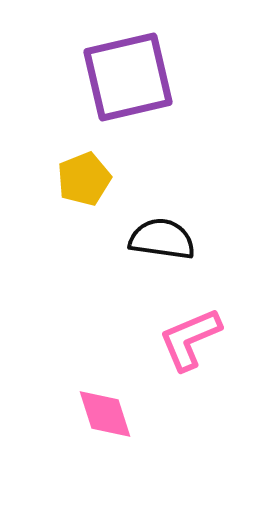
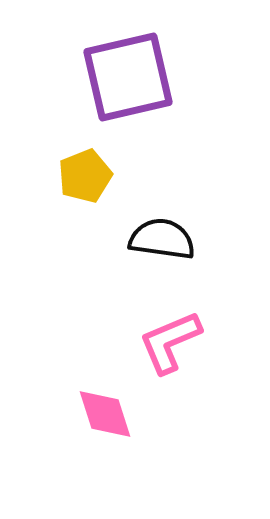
yellow pentagon: moved 1 px right, 3 px up
pink L-shape: moved 20 px left, 3 px down
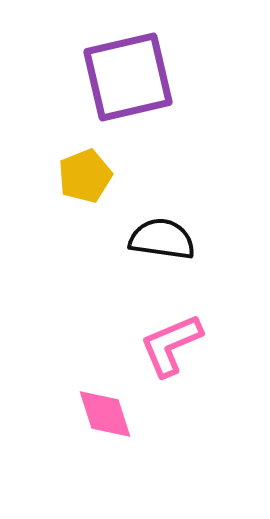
pink L-shape: moved 1 px right, 3 px down
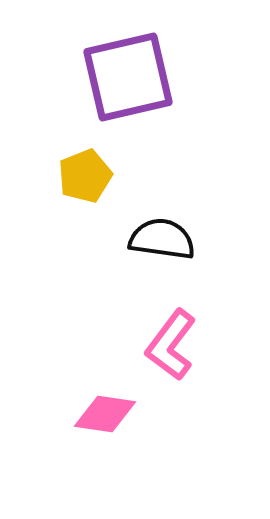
pink L-shape: rotated 30 degrees counterclockwise
pink diamond: rotated 64 degrees counterclockwise
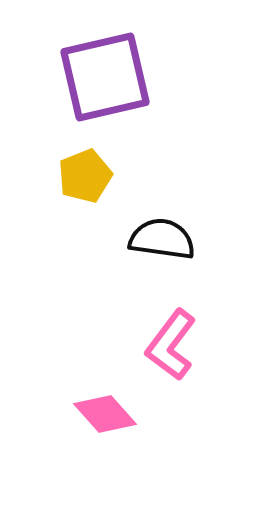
purple square: moved 23 px left
pink diamond: rotated 40 degrees clockwise
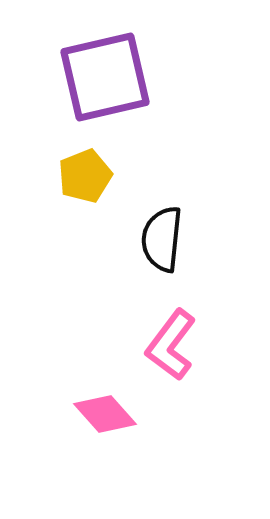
black semicircle: rotated 92 degrees counterclockwise
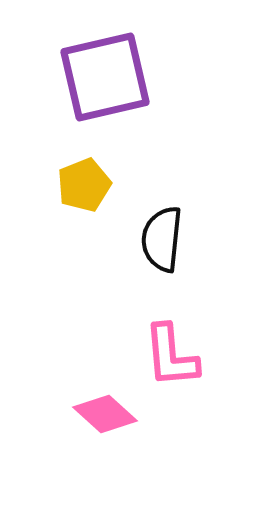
yellow pentagon: moved 1 px left, 9 px down
pink L-shape: moved 11 px down; rotated 42 degrees counterclockwise
pink diamond: rotated 6 degrees counterclockwise
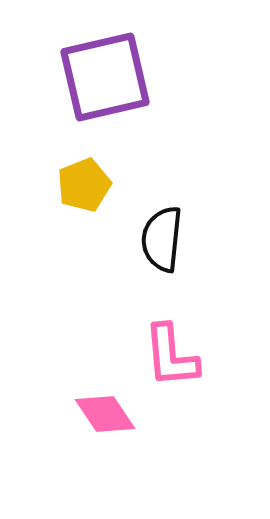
pink diamond: rotated 14 degrees clockwise
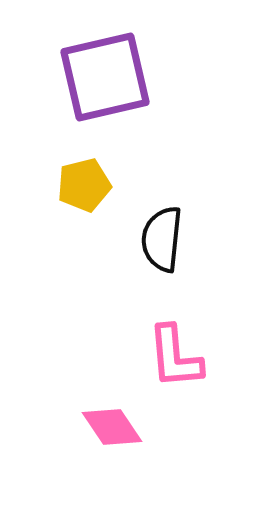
yellow pentagon: rotated 8 degrees clockwise
pink L-shape: moved 4 px right, 1 px down
pink diamond: moved 7 px right, 13 px down
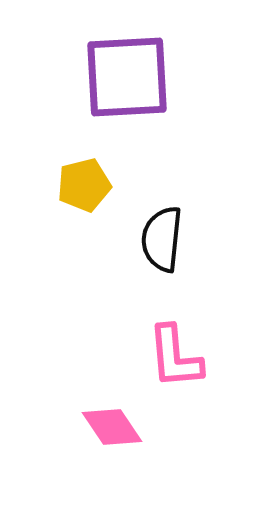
purple square: moved 22 px right; rotated 10 degrees clockwise
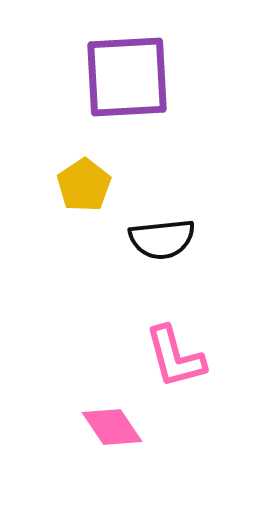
yellow pentagon: rotated 20 degrees counterclockwise
black semicircle: rotated 102 degrees counterclockwise
pink L-shape: rotated 10 degrees counterclockwise
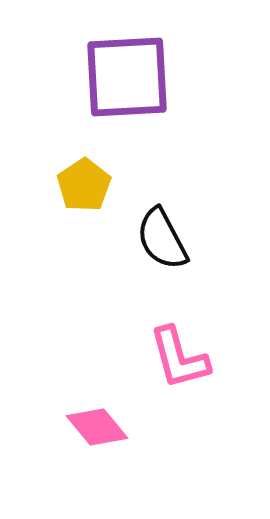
black semicircle: rotated 68 degrees clockwise
pink L-shape: moved 4 px right, 1 px down
pink diamond: moved 15 px left; rotated 6 degrees counterclockwise
